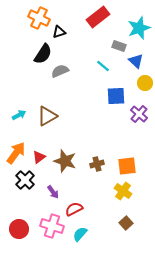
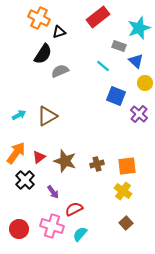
blue square: rotated 24 degrees clockwise
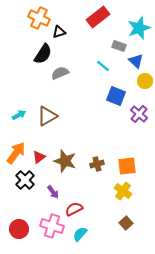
gray semicircle: moved 2 px down
yellow circle: moved 2 px up
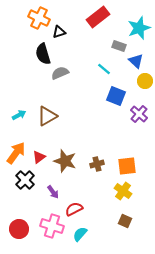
black semicircle: rotated 130 degrees clockwise
cyan line: moved 1 px right, 3 px down
brown square: moved 1 px left, 2 px up; rotated 24 degrees counterclockwise
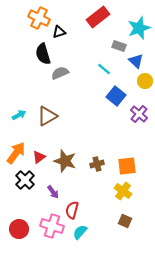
blue square: rotated 18 degrees clockwise
red semicircle: moved 2 px left, 1 px down; rotated 48 degrees counterclockwise
cyan semicircle: moved 2 px up
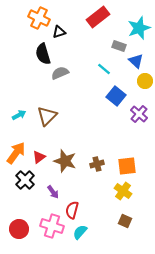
brown triangle: rotated 15 degrees counterclockwise
